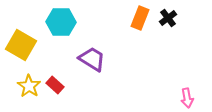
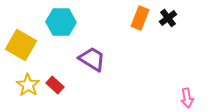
yellow star: moved 1 px left, 1 px up
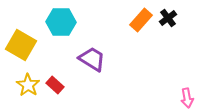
orange rectangle: moved 1 px right, 2 px down; rotated 20 degrees clockwise
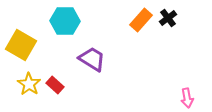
cyan hexagon: moved 4 px right, 1 px up
yellow star: moved 1 px right, 1 px up
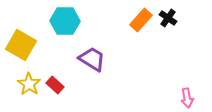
black cross: rotated 18 degrees counterclockwise
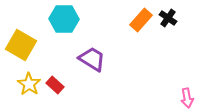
cyan hexagon: moved 1 px left, 2 px up
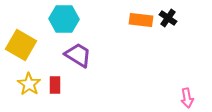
orange rectangle: rotated 55 degrees clockwise
purple trapezoid: moved 14 px left, 4 px up
red rectangle: rotated 48 degrees clockwise
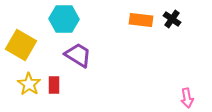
black cross: moved 4 px right, 1 px down
red rectangle: moved 1 px left
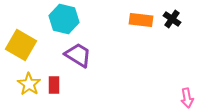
cyan hexagon: rotated 12 degrees clockwise
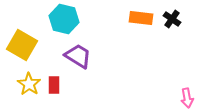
orange rectangle: moved 2 px up
yellow square: moved 1 px right
purple trapezoid: moved 1 px down
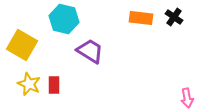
black cross: moved 2 px right, 2 px up
purple trapezoid: moved 12 px right, 5 px up
yellow star: rotated 10 degrees counterclockwise
